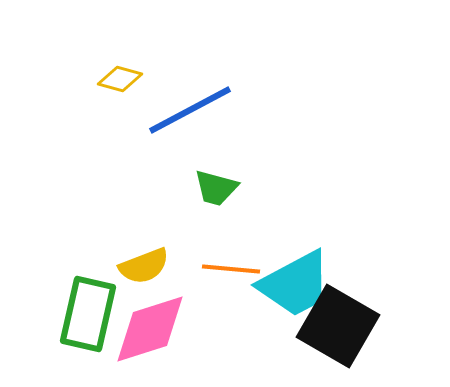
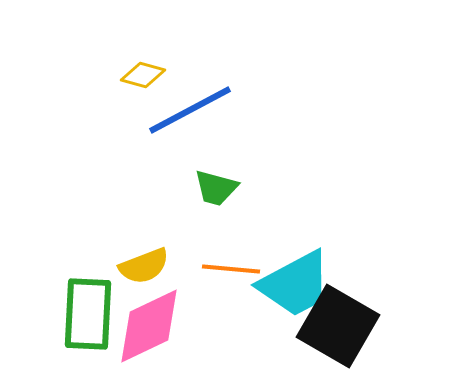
yellow diamond: moved 23 px right, 4 px up
green rectangle: rotated 10 degrees counterclockwise
pink diamond: moved 1 px left, 3 px up; rotated 8 degrees counterclockwise
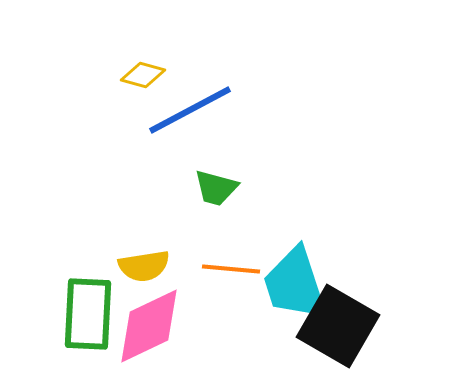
yellow semicircle: rotated 12 degrees clockwise
cyan trapezoid: rotated 100 degrees clockwise
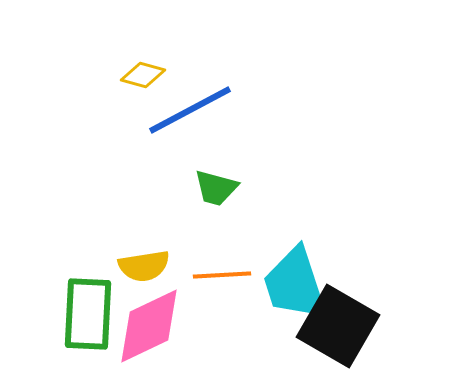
orange line: moved 9 px left, 6 px down; rotated 8 degrees counterclockwise
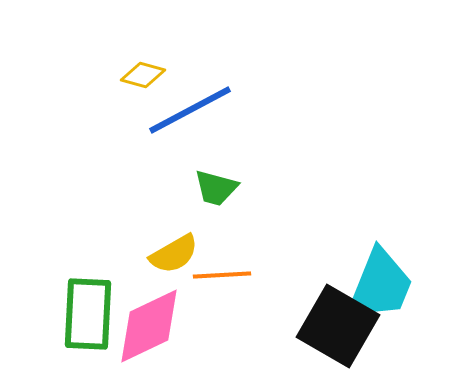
yellow semicircle: moved 30 px right, 12 px up; rotated 21 degrees counterclockwise
cyan trapezoid: moved 85 px right, 1 px down; rotated 140 degrees counterclockwise
